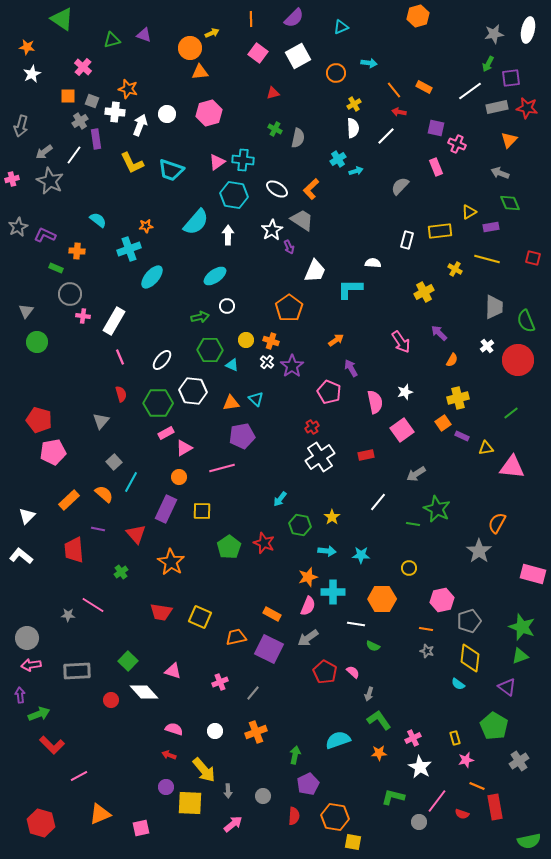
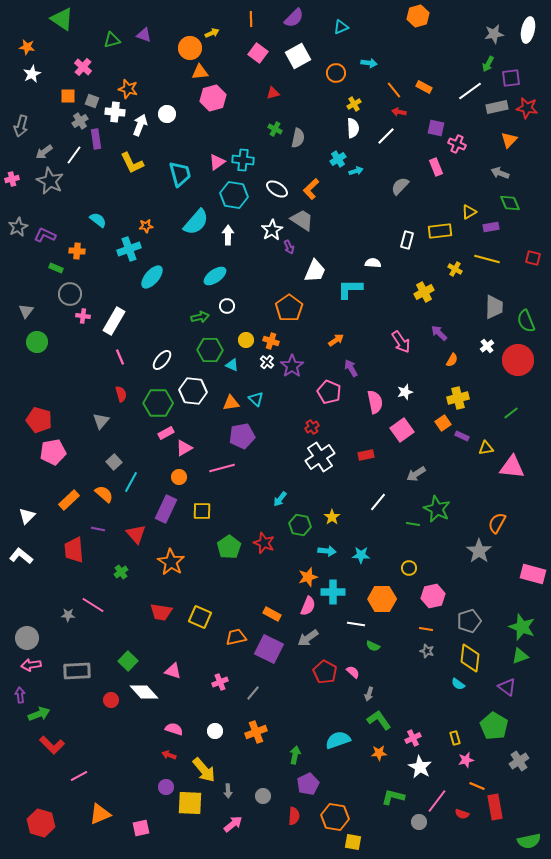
pink hexagon at (209, 113): moved 4 px right, 15 px up
cyan trapezoid at (171, 170): moved 9 px right, 4 px down; rotated 124 degrees counterclockwise
pink hexagon at (442, 600): moved 9 px left, 4 px up
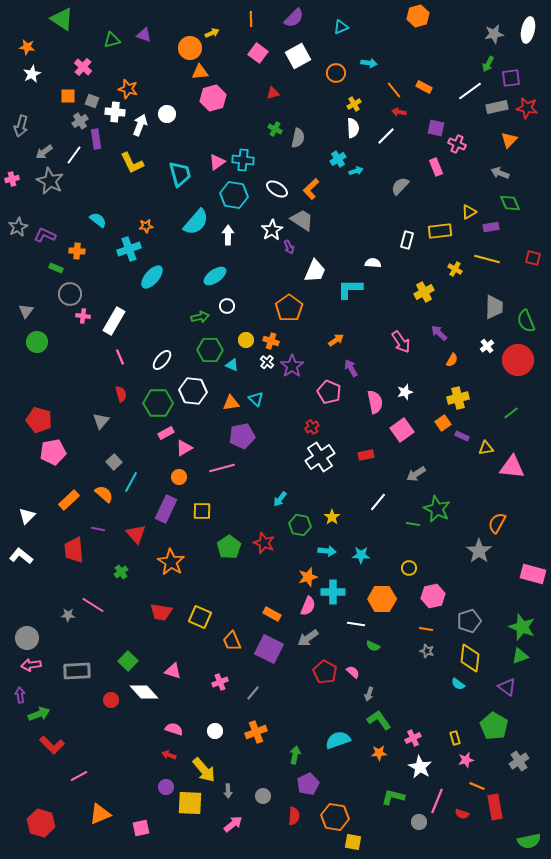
orange trapezoid at (236, 637): moved 4 px left, 4 px down; rotated 100 degrees counterclockwise
pink line at (437, 801): rotated 15 degrees counterclockwise
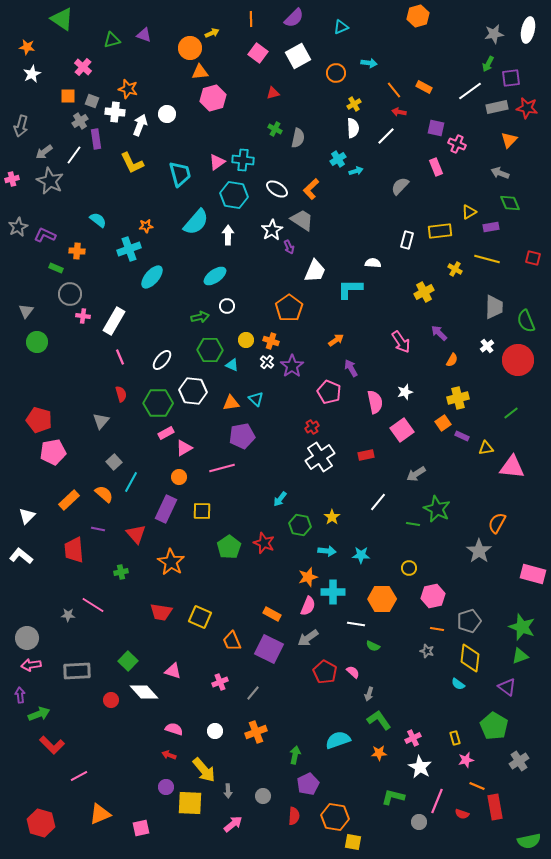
green cross at (121, 572): rotated 24 degrees clockwise
orange line at (426, 629): moved 11 px right
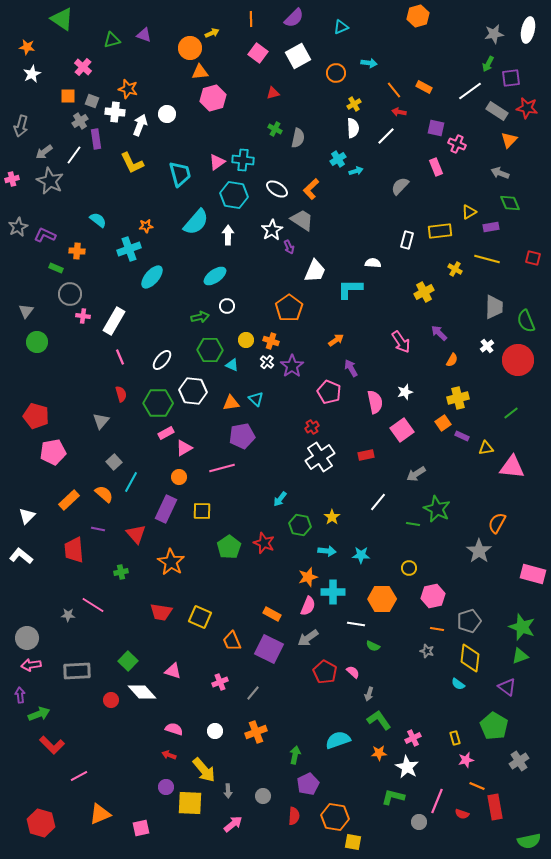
gray rectangle at (497, 107): moved 4 px down; rotated 45 degrees clockwise
red pentagon at (39, 420): moved 3 px left, 4 px up
white diamond at (144, 692): moved 2 px left
white star at (420, 767): moved 13 px left
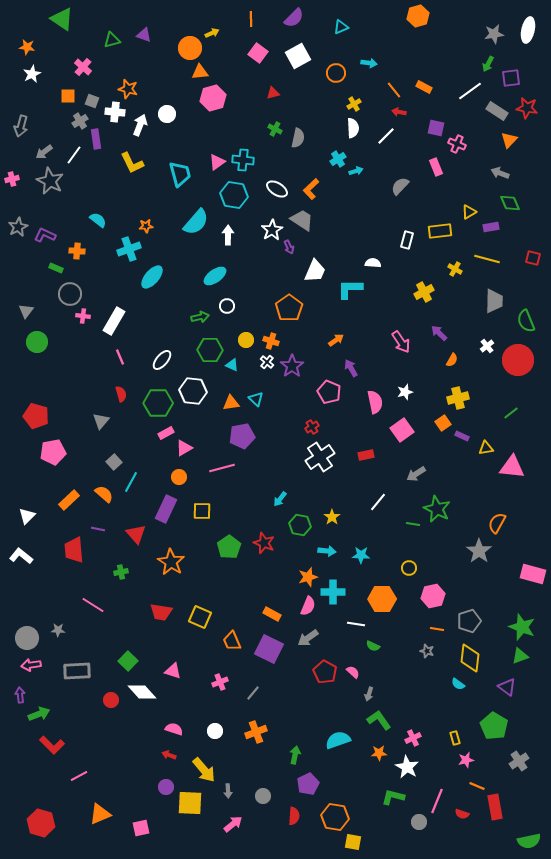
gray trapezoid at (494, 307): moved 6 px up
gray star at (68, 615): moved 10 px left, 15 px down
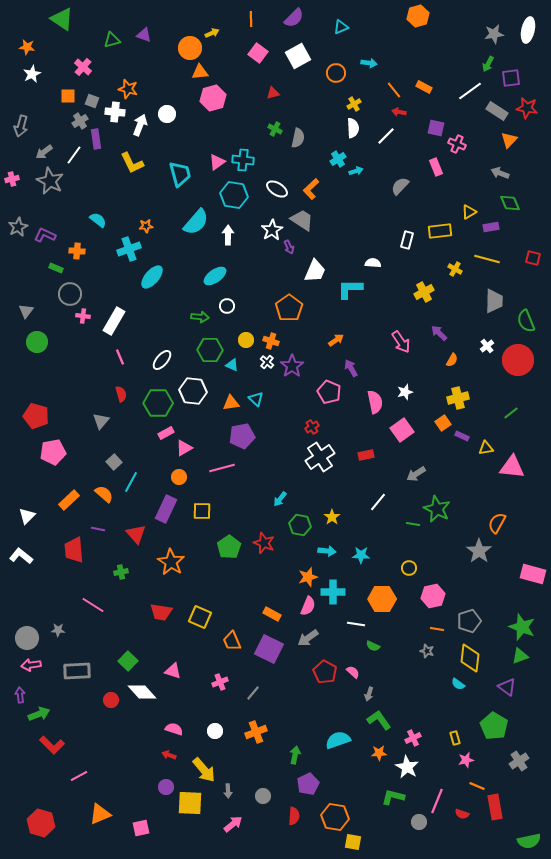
green arrow at (200, 317): rotated 18 degrees clockwise
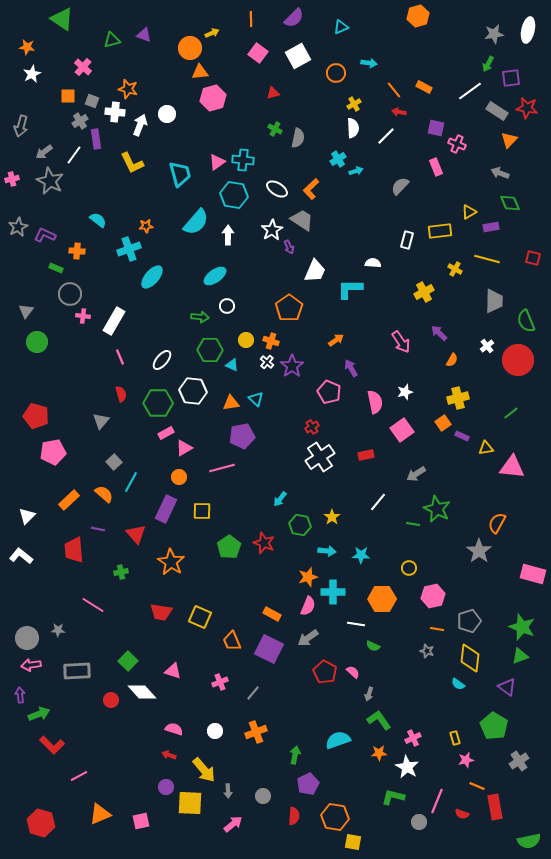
pink square at (141, 828): moved 7 px up
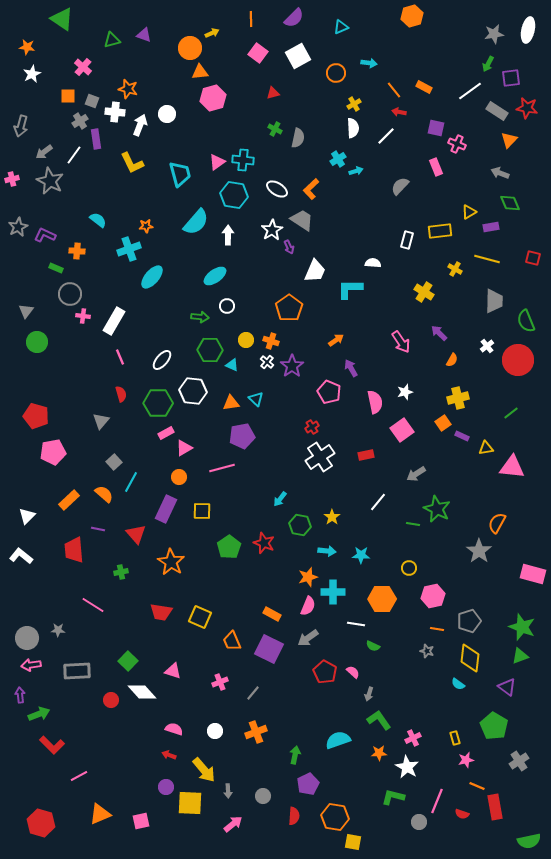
orange hexagon at (418, 16): moved 6 px left
yellow cross at (424, 292): rotated 30 degrees counterclockwise
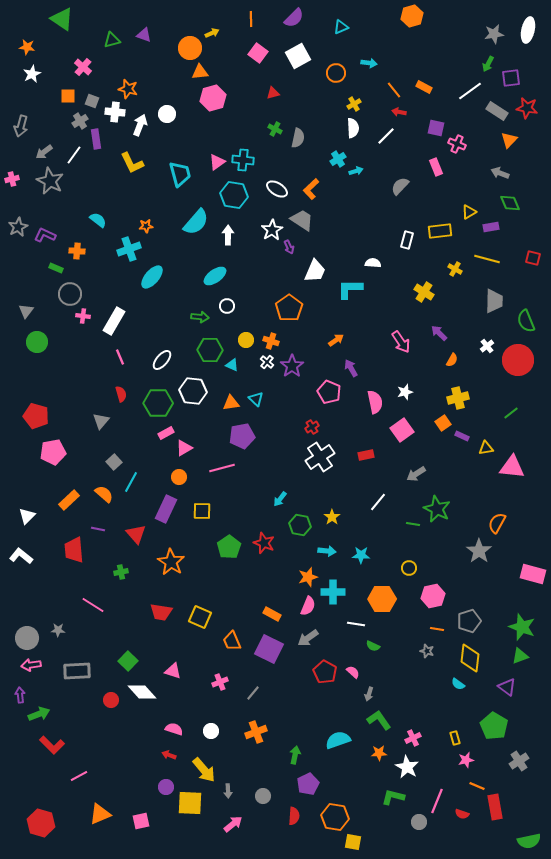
white circle at (215, 731): moved 4 px left
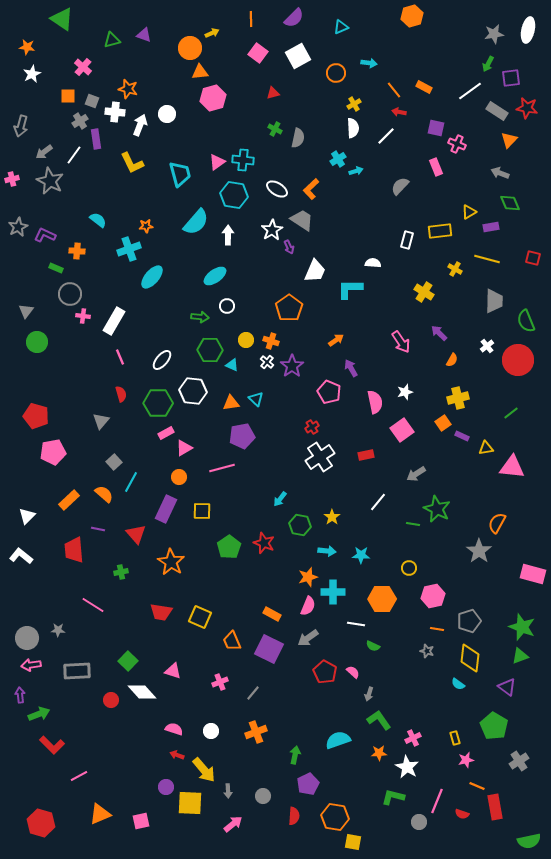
red arrow at (169, 755): moved 8 px right
